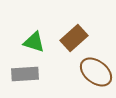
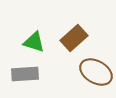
brown ellipse: rotated 8 degrees counterclockwise
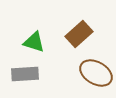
brown rectangle: moved 5 px right, 4 px up
brown ellipse: moved 1 px down
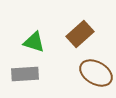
brown rectangle: moved 1 px right
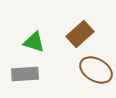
brown ellipse: moved 3 px up
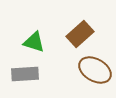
brown ellipse: moved 1 px left
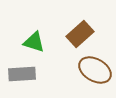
gray rectangle: moved 3 px left
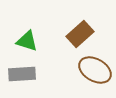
green triangle: moved 7 px left, 1 px up
